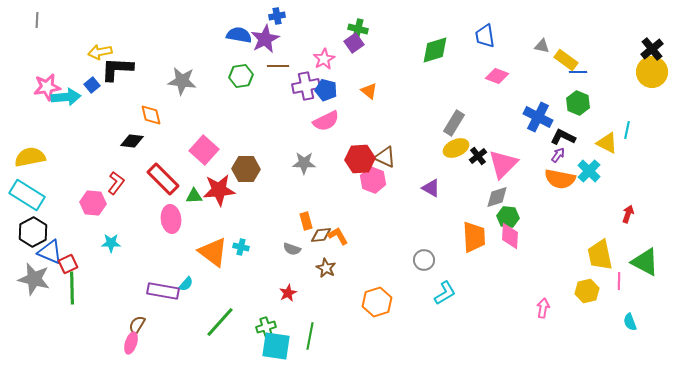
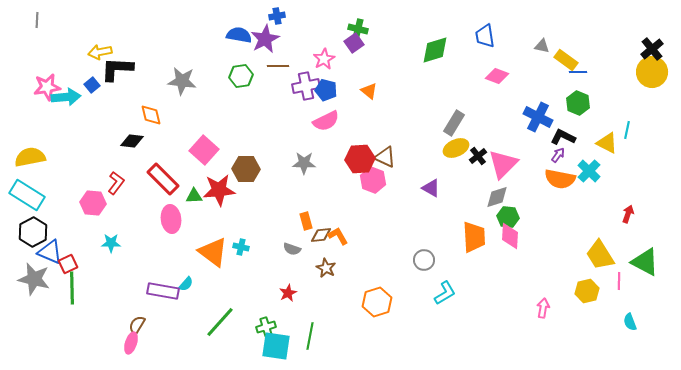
yellow trapezoid at (600, 255): rotated 20 degrees counterclockwise
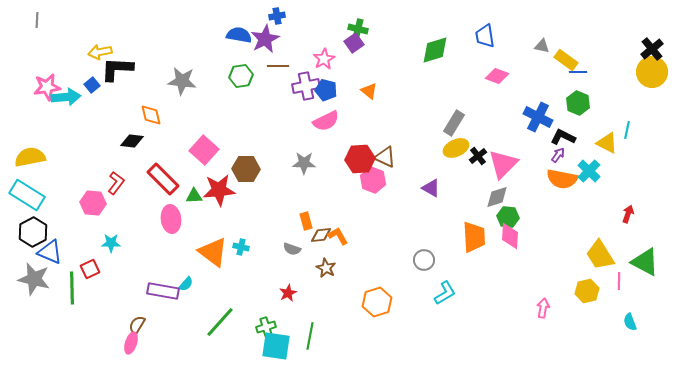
orange semicircle at (560, 179): moved 2 px right
red square at (68, 264): moved 22 px right, 5 px down
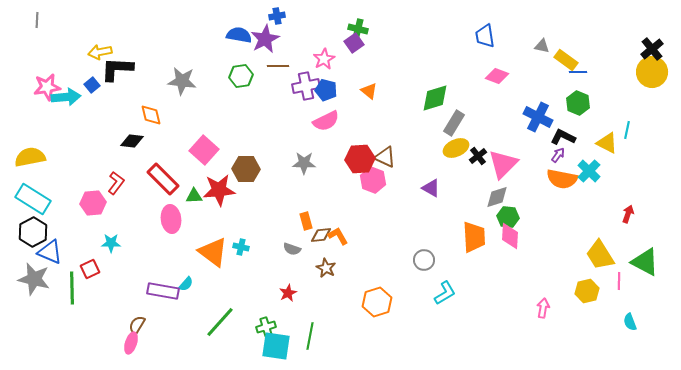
green diamond at (435, 50): moved 48 px down
cyan rectangle at (27, 195): moved 6 px right, 4 px down
pink hexagon at (93, 203): rotated 10 degrees counterclockwise
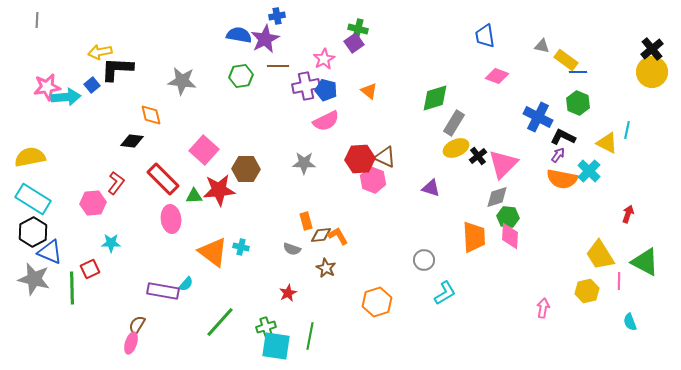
purple triangle at (431, 188): rotated 12 degrees counterclockwise
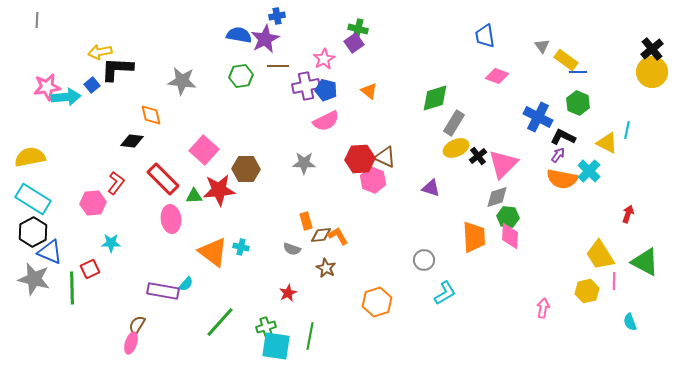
gray triangle at (542, 46): rotated 42 degrees clockwise
pink line at (619, 281): moved 5 px left
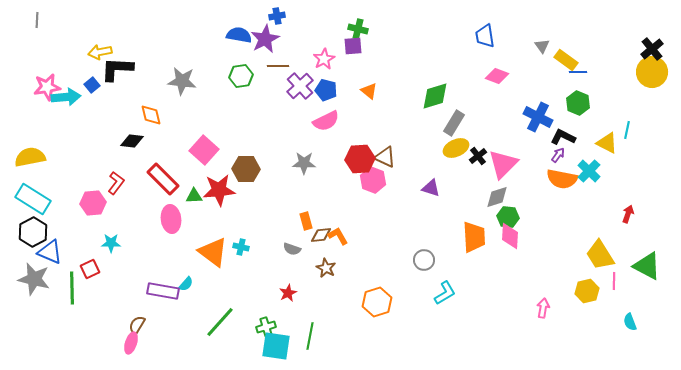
purple square at (354, 43): moved 1 px left, 3 px down; rotated 30 degrees clockwise
purple cross at (306, 86): moved 6 px left; rotated 32 degrees counterclockwise
green diamond at (435, 98): moved 2 px up
green triangle at (645, 262): moved 2 px right, 4 px down
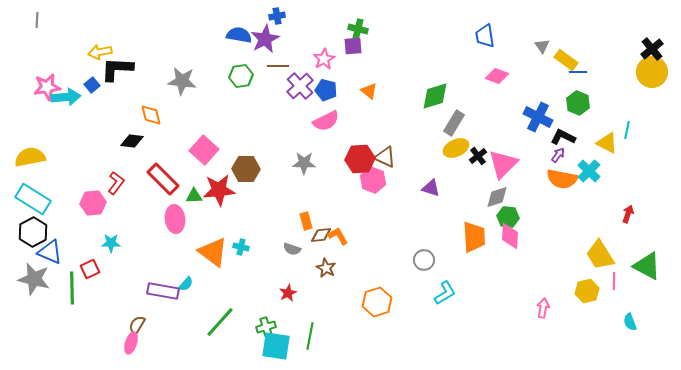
pink ellipse at (171, 219): moved 4 px right
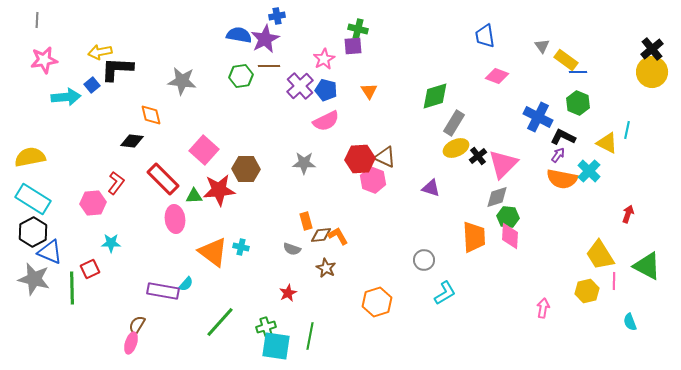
brown line at (278, 66): moved 9 px left
pink star at (47, 87): moved 3 px left, 27 px up
orange triangle at (369, 91): rotated 18 degrees clockwise
